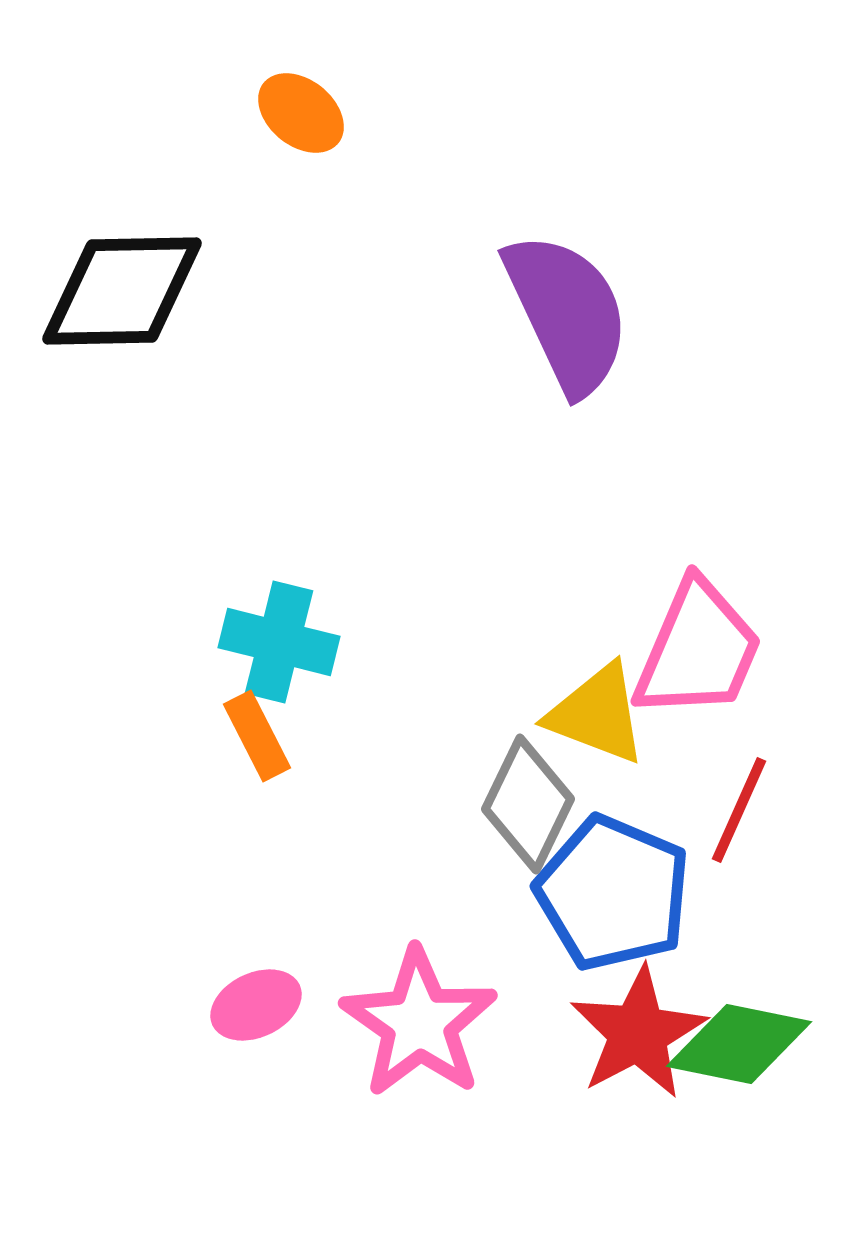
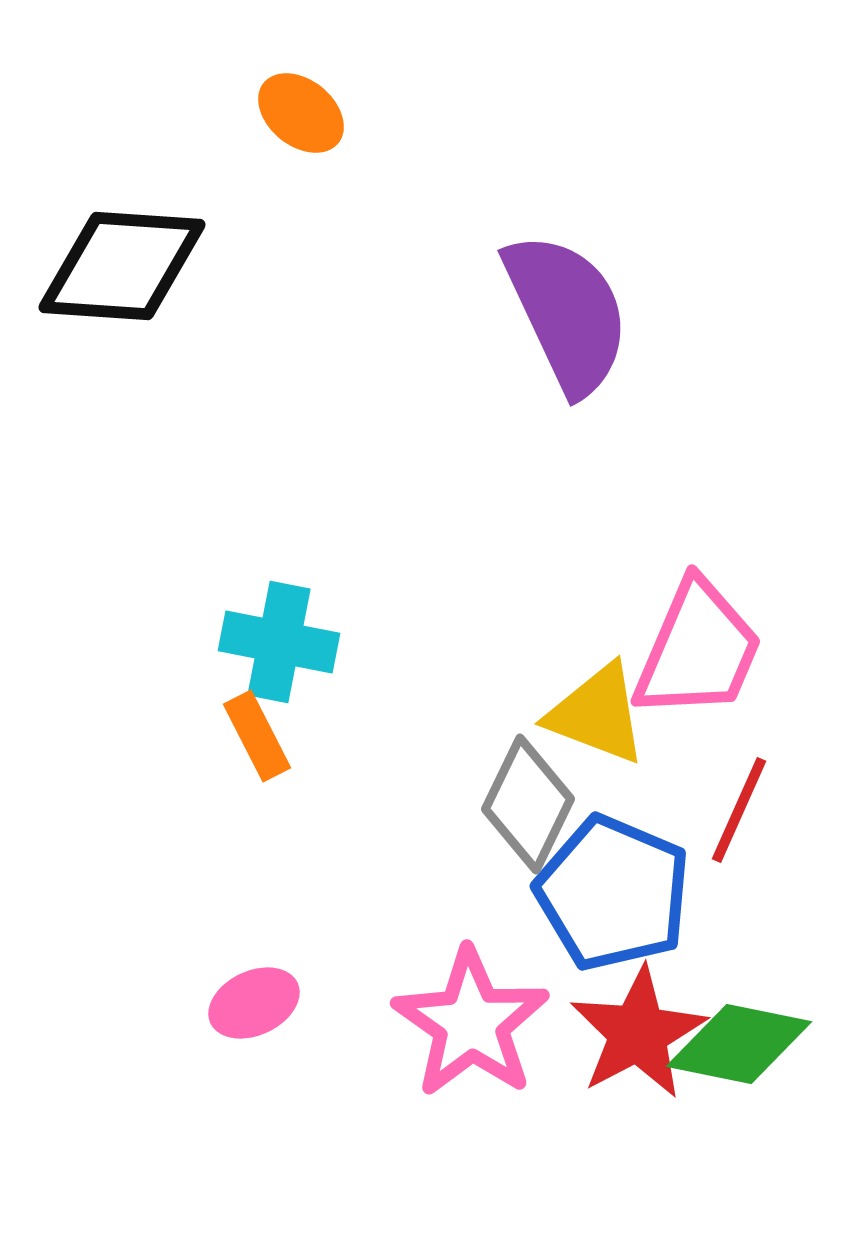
black diamond: moved 25 px up; rotated 5 degrees clockwise
cyan cross: rotated 3 degrees counterclockwise
pink ellipse: moved 2 px left, 2 px up
pink star: moved 52 px right
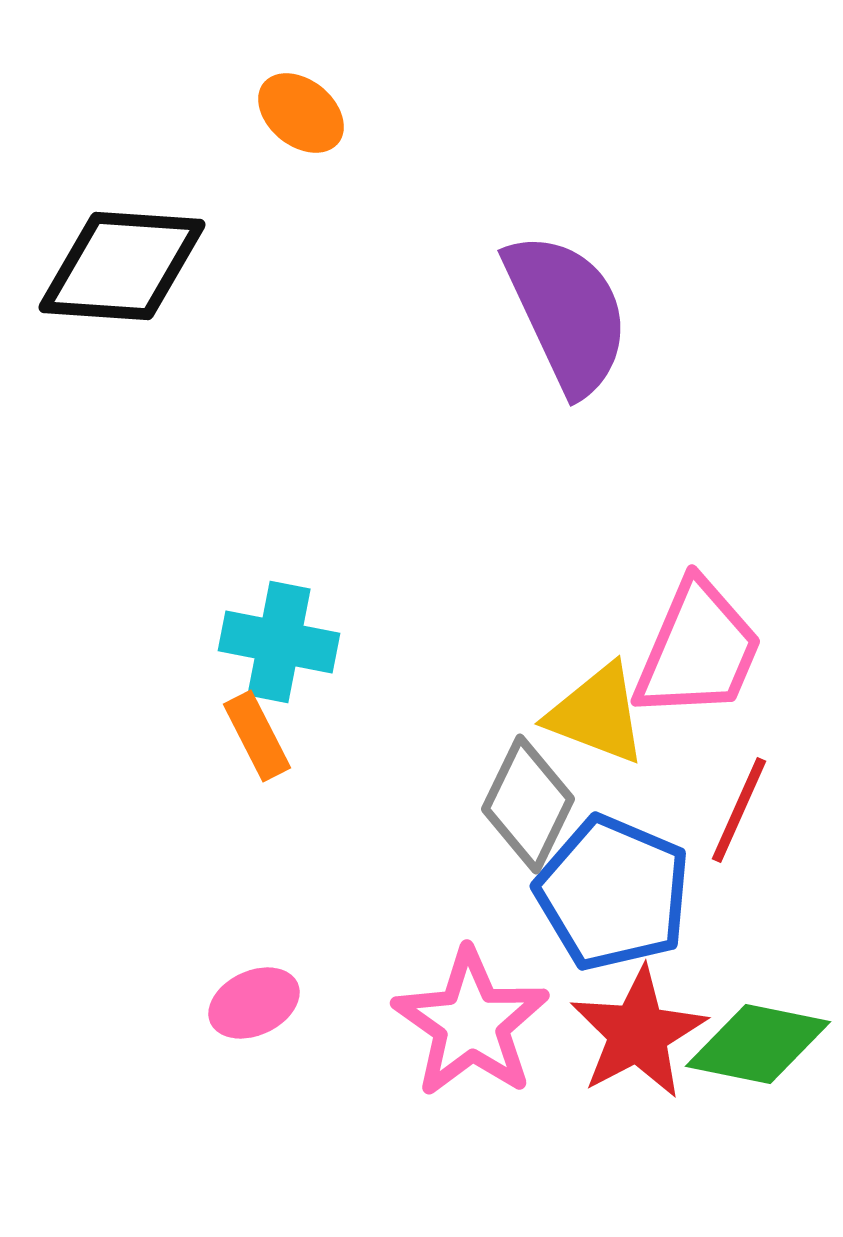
green diamond: moved 19 px right
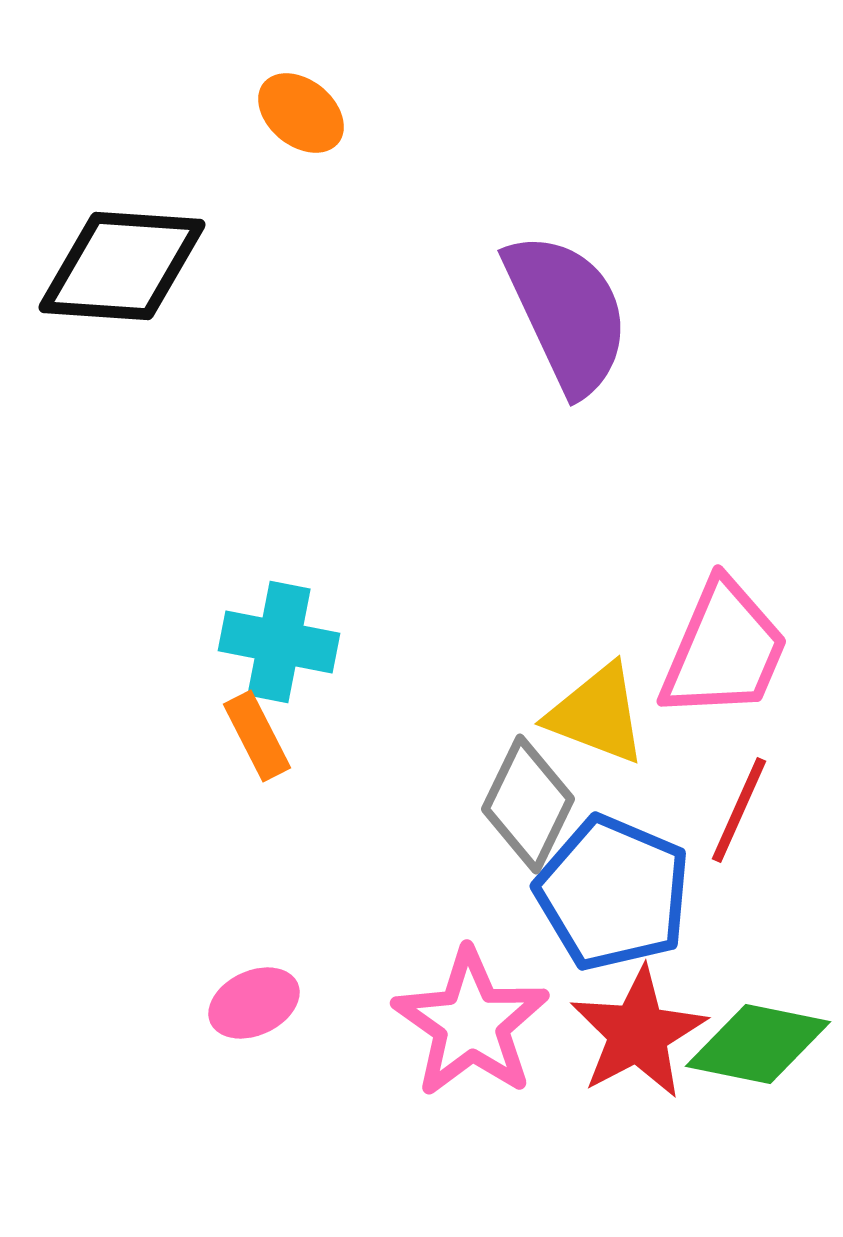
pink trapezoid: moved 26 px right
